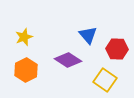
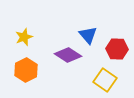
purple diamond: moved 5 px up
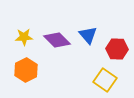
yellow star: rotated 18 degrees clockwise
purple diamond: moved 11 px left, 15 px up; rotated 12 degrees clockwise
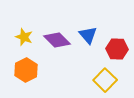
yellow star: rotated 24 degrees clockwise
yellow square: rotated 10 degrees clockwise
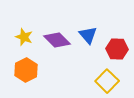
yellow square: moved 2 px right, 1 px down
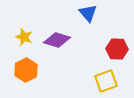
blue triangle: moved 22 px up
purple diamond: rotated 28 degrees counterclockwise
yellow square: moved 1 px left; rotated 25 degrees clockwise
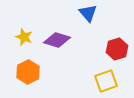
red hexagon: rotated 20 degrees counterclockwise
orange hexagon: moved 2 px right, 2 px down
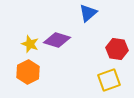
blue triangle: rotated 30 degrees clockwise
yellow star: moved 6 px right, 7 px down
red hexagon: rotated 25 degrees clockwise
yellow square: moved 3 px right, 1 px up
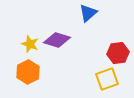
red hexagon: moved 1 px right, 4 px down; rotated 15 degrees counterclockwise
yellow square: moved 2 px left, 1 px up
